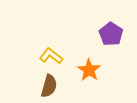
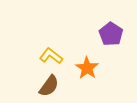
orange star: moved 2 px left, 2 px up
brown semicircle: rotated 20 degrees clockwise
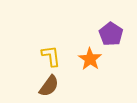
yellow L-shape: rotated 45 degrees clockwise
orange star: moved 3 px right, 9 px up
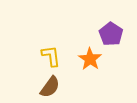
brown semicircle: moved 1 px right, 1 px down
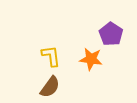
orange star: moved 1 px right; rotated 25 degrees counterclockwise
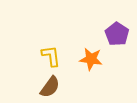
purple pentagon: moved 6 px right
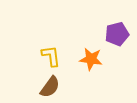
purple pentagon: rotated 25 degrees clockwise
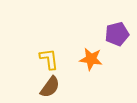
yellow L-shape: moved 2 px left, 3 px down
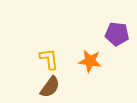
purple pentagon: rotated 20 degrees clockwise
orange star: moved 1 px left, 2 px down
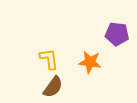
orange star: moved 1 px down
brown semicircle: moved 3 px right
